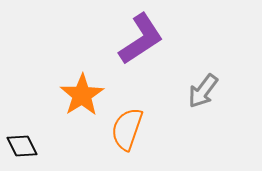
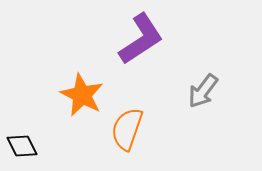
orange star: rotated 12 degrees counterclockwise
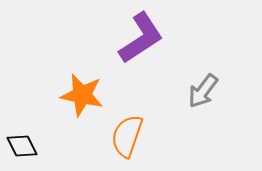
purple L-shape: moved 1 px up
orange star: rotated 15 degrees counterclockwise
orange semicircle: moved 7 px down
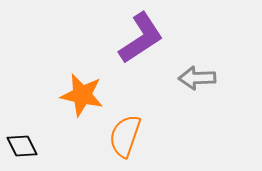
gray arrow: moved 6 px left, 13 px up; rotated 51 degrees clockwise
orange semicircle: moved 2 px left
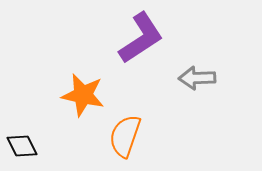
orange star: moved 1 px right
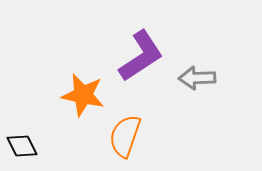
purple L-shape: moved 18 px down
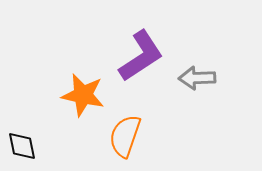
black diamond: rotated 16 degrees clockwise
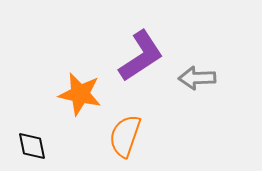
orange star: moved 3 px left, 1 px up
black diamond: moved 10 px right
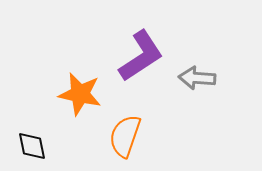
gray arrow: rotated 6 degrees clockwise
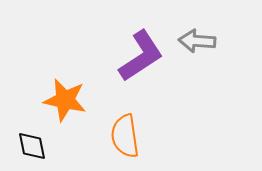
gray arrow: moved 37 px up
orange star: moved 15 px left, 6 px down
orange semicircle: rotated 27 degrees counterclockwise
